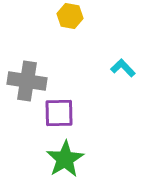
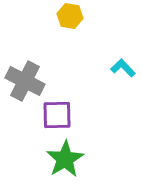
gray cross: moved 2 px left; rotated 18 degrees clockwise
purple square: moved 2 px left, 2 px down
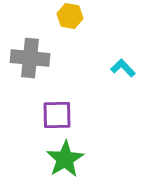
gray cross: moved 5 px right, 23 px up; rotated 21 degrees counterclockwise
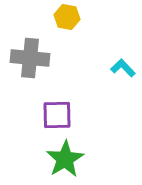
yellow hexagon: moved 3 px left, 1 px down
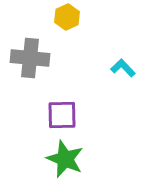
yellow hexagon: rotated 25 degrees clockwise
purple square: moved 5 px right
green star: rotated 18 degrees counterclockwise
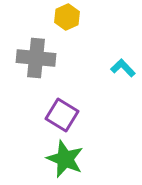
gray cross: moved 6 px right
purple square: rotated 32 degrees clockwise
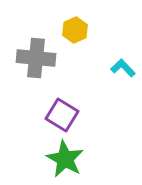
yellow hexagon: moved 8 px right, 13 px down
green star: rotated 6 degrees clockwise
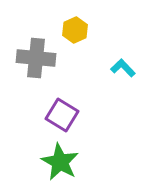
green star: moved 5 px left, 3 px down
